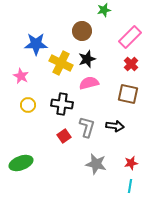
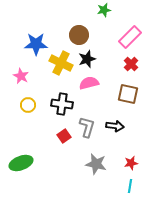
brown circle: moved 3 px left, 4 px down
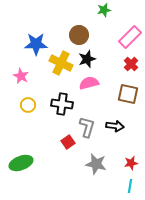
red square: moved 4 px right, 6 px down
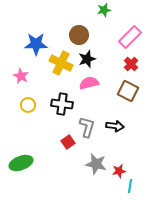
brown square: moved 3 px up; rotated 15 degrees clockwise
red star: moved 12 px left, 8 px down
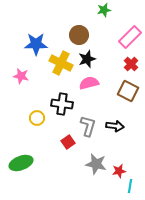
pink star: rotated 14 degrees counterclockwise
yellow circle: moved 9 px right, 13 px down
gray L-shape: moved 1 px right, 1 px up
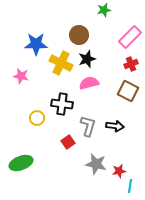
red cross: rotated 24 degrees clockwise
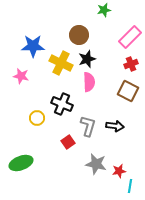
blue star: moved 3 px left, 2 px down
pink semicircle: moved 1 px up; rotated 102 degrees clockwise
black cross: rotated 15 degrees clockwise
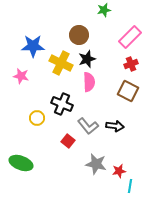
gray L-shape: rotated 125 degrees clockwise
red square: moved 1 px up; rotated 16 degrees counterclockwise
green ellipse: rotated 40 degrees clockwise
